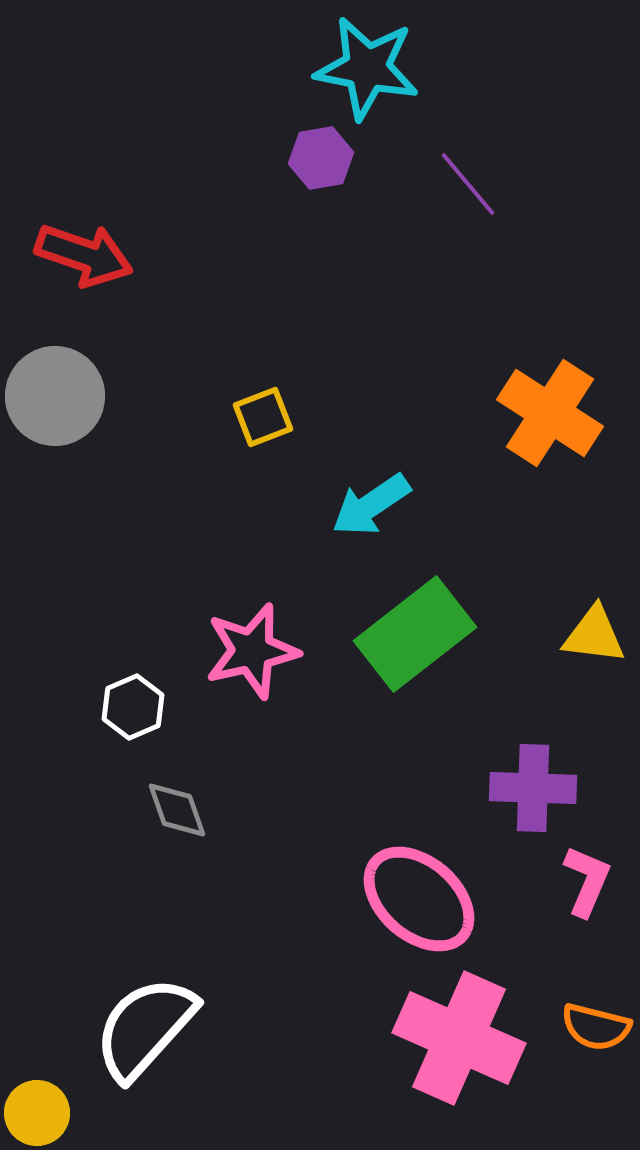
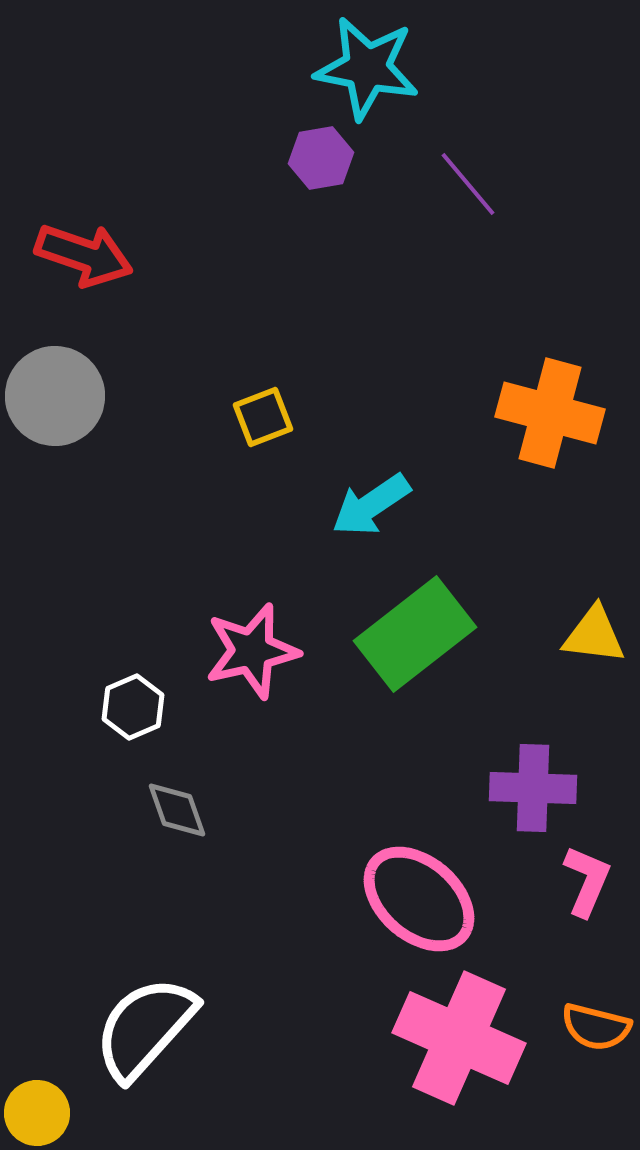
orange cross: rotated 18 degrees counterclockwise
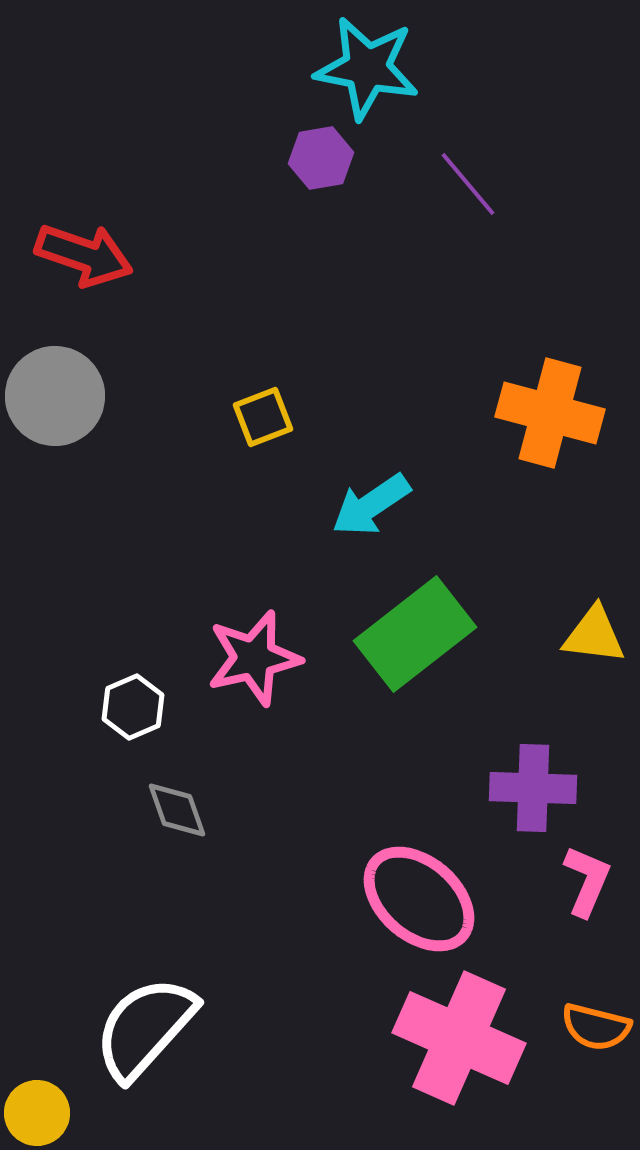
pink star: moved 2 px right, 7 px down
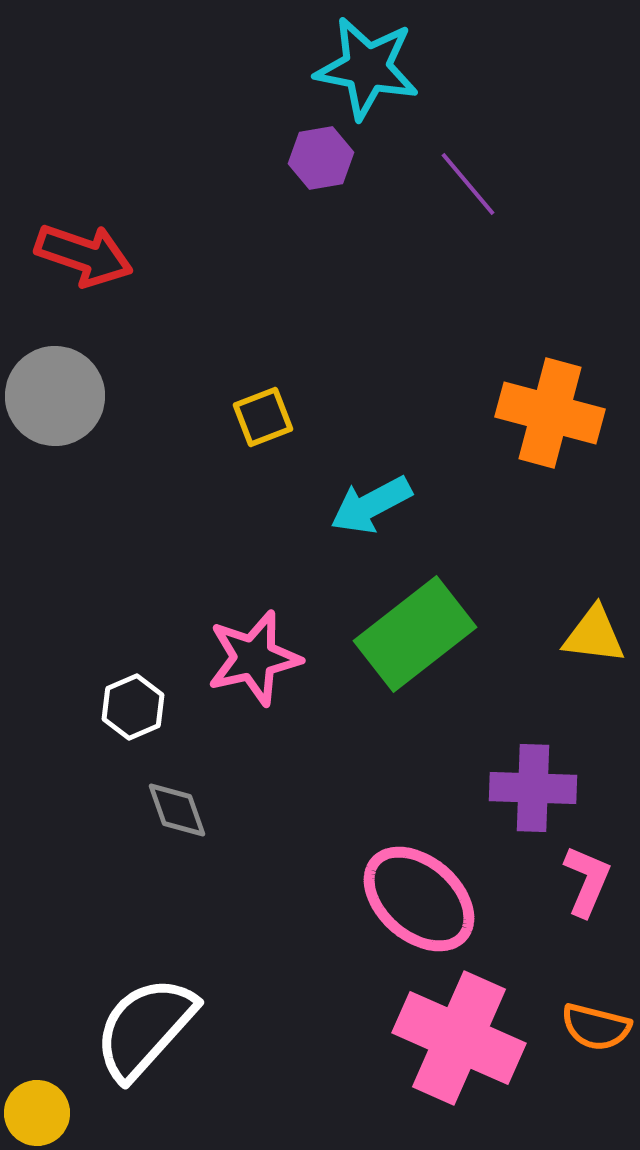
cyan arrow: rotated 6 degrees clockwise
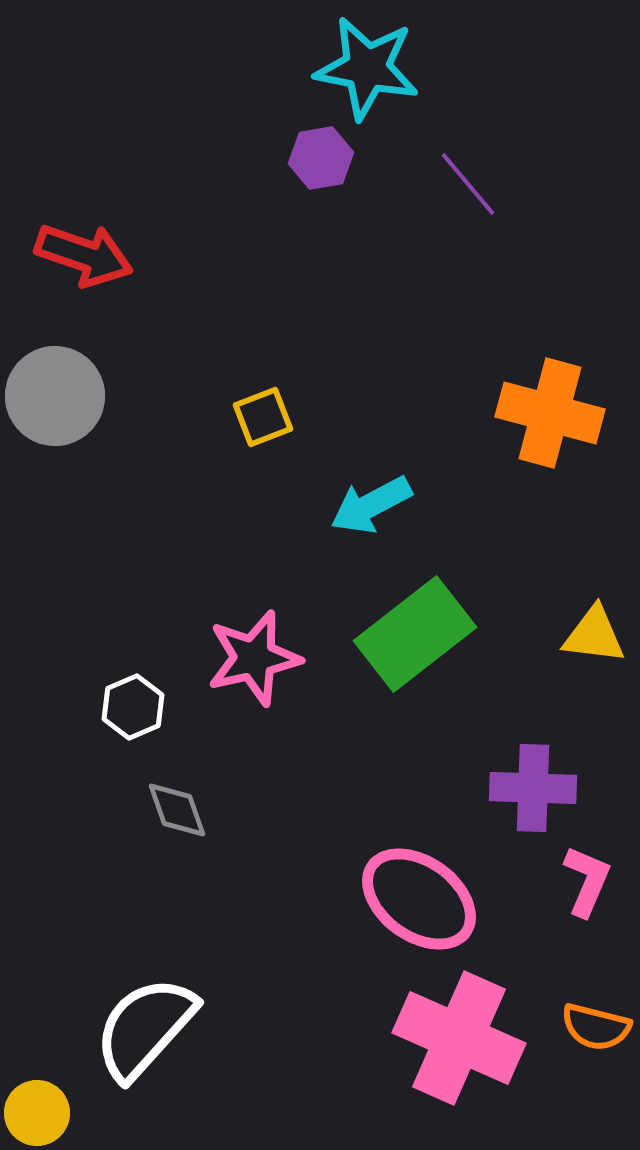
pink ellipse: rotated 5 degrees counterclockwise
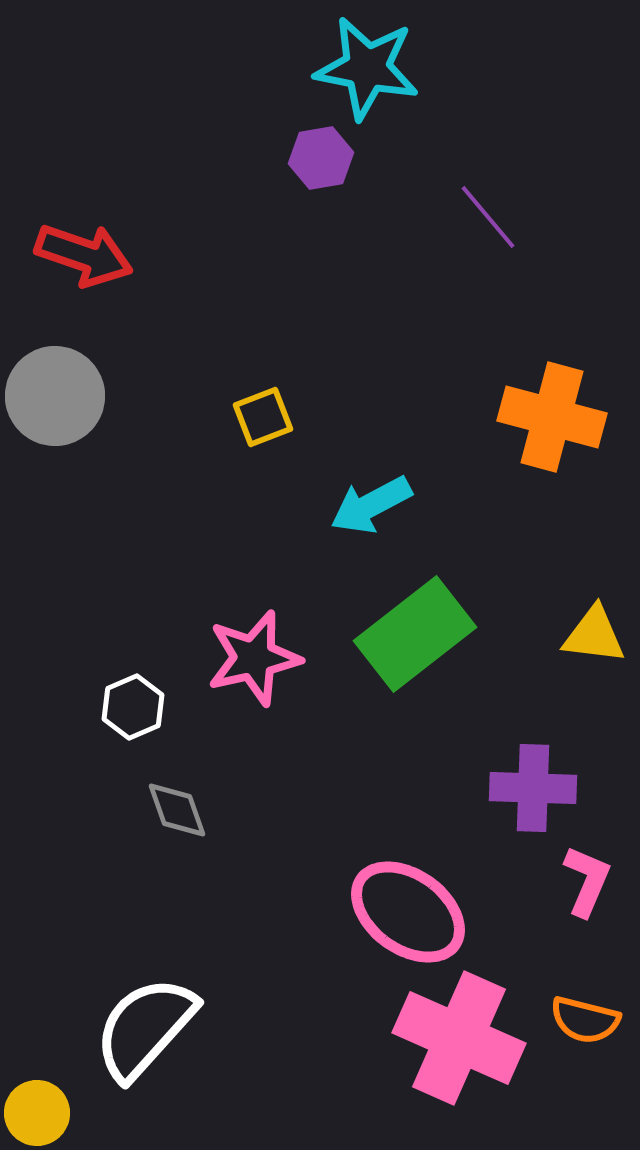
purple line: moved 20 px right, 33 px down
orange cross: moved 2 px right, 4 px down
pink ellipse: moved 11 px left, 13 px down
orange semicircle: moved 11 px left, 7 px up
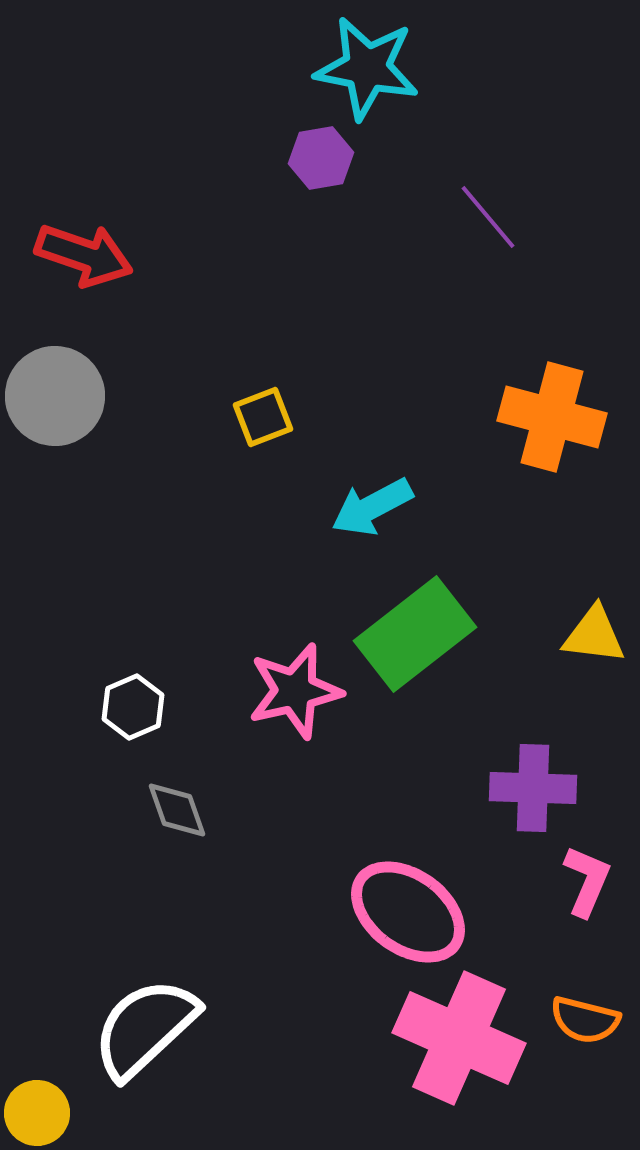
cyan arrow: moved 1 px right, 2 px down
pink star: moved 41 px right, 33 px down
white semicircle: rotated 5 degrees clockwise
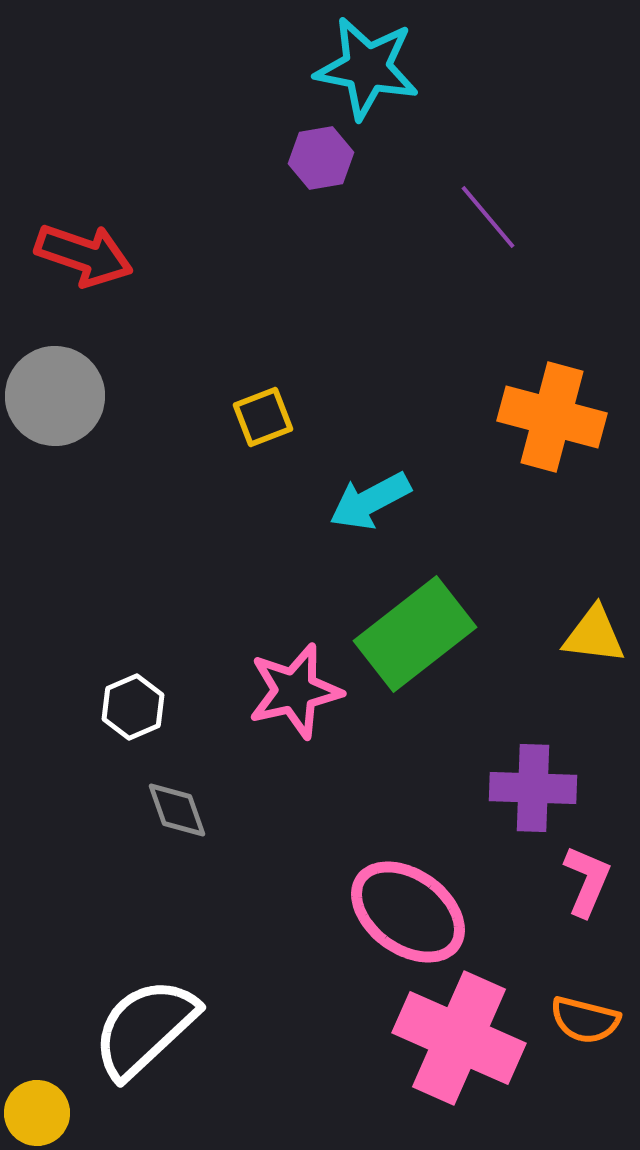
cyan arrow: moved 2 px left, 6 px up
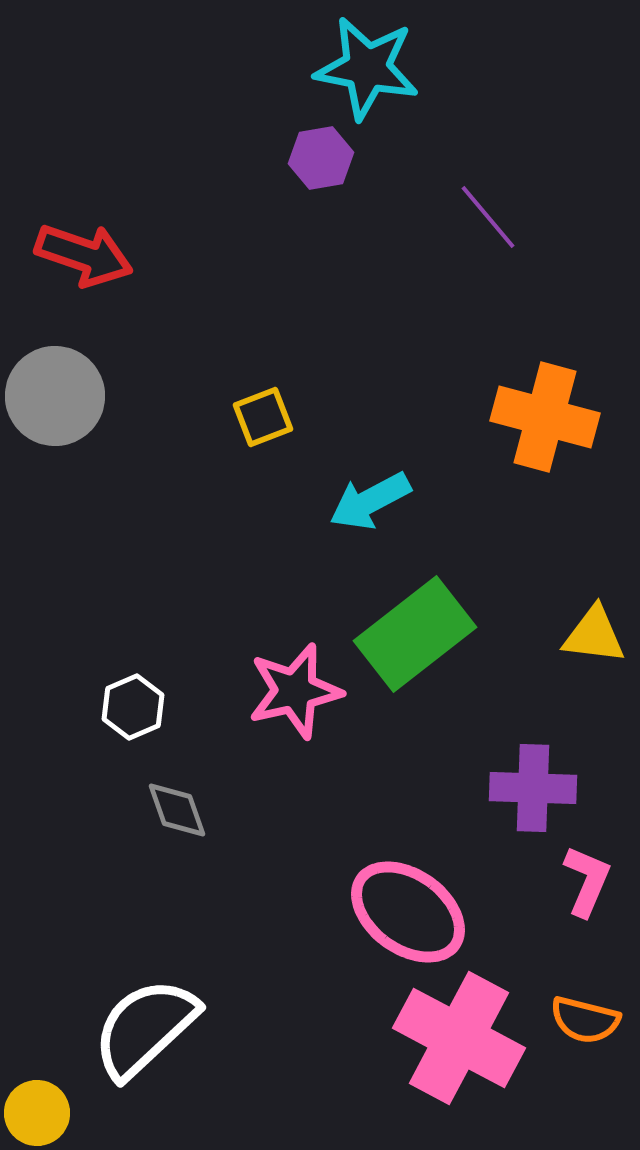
orange cross: moved 7 px left
pink cross: rotated 4 degrees clockwise
